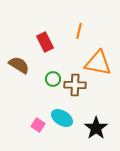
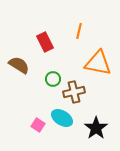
brown cross: moved 1 px left, 7 px down; rotated 15 degrees counterclockwise
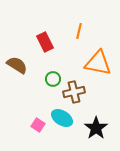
brown semicircle: moved 2 px left
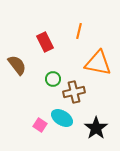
brown semicircle: rotated 20 degrees clockwise
pink square: moved 2 px right
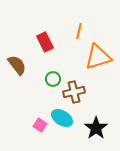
orange triangle: moved 6 px up; rotated 28 degrees counterclockwise
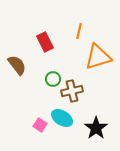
brown cross: moved 2 px left, 1 px up
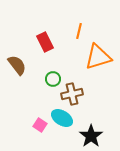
brown cross: moved 3 px down
black star: moved 5 px left, 8 px down
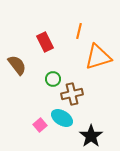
pink square: rotated 16 degrees clockwise
